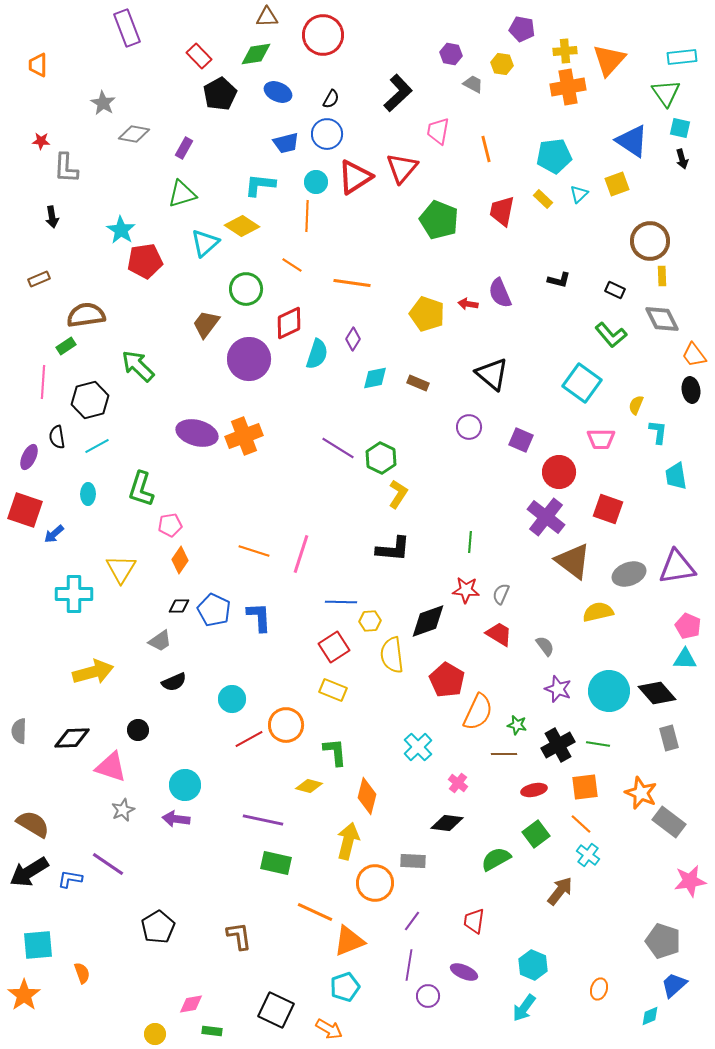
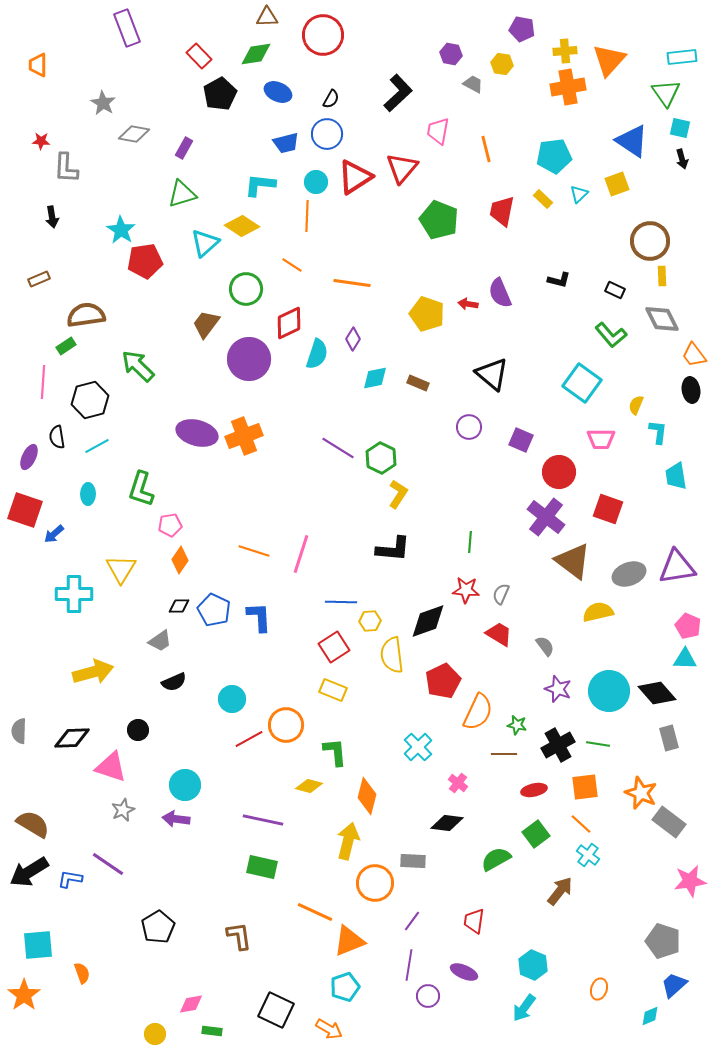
red pentagon at (447, 680): moved 4 px left, 1 px down; rotated 16 degrees clockwise
green rectangle at (276, 863): moved 14 px left, 4 px down
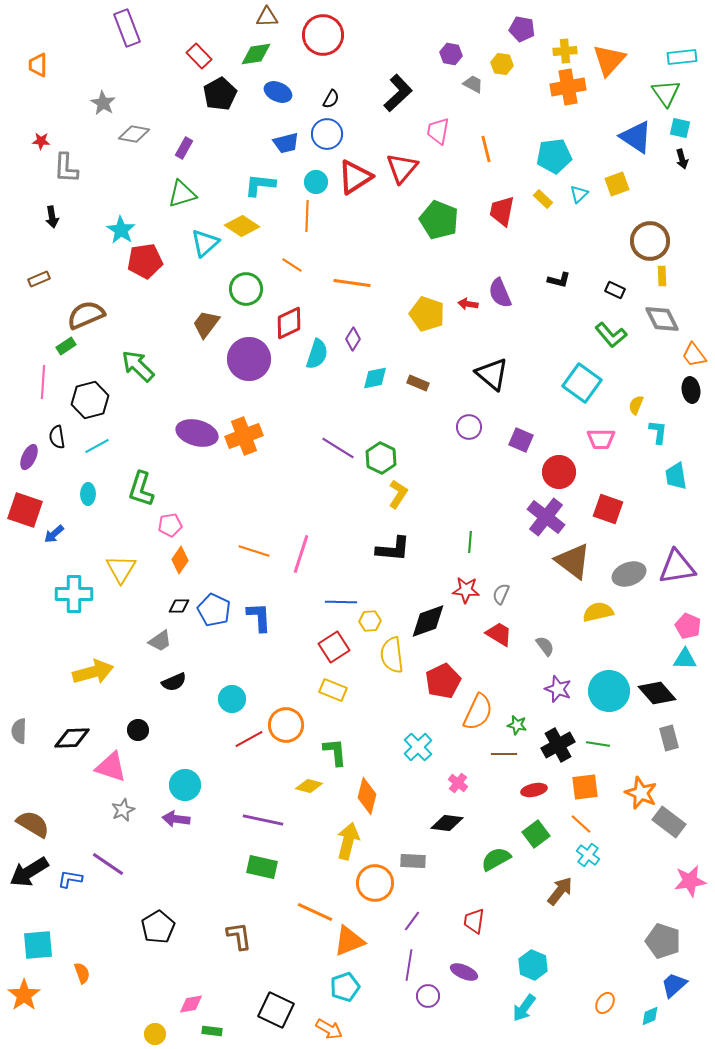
blue triangle at (632, 141): moved 4 px right, 4 px up
brown semicircle at (86, 315): rotated 15 degrees counterclockwise
orange ellipse at (599, 989): moved 6 px right, 14 px down; rotated 15 degrees clockwise
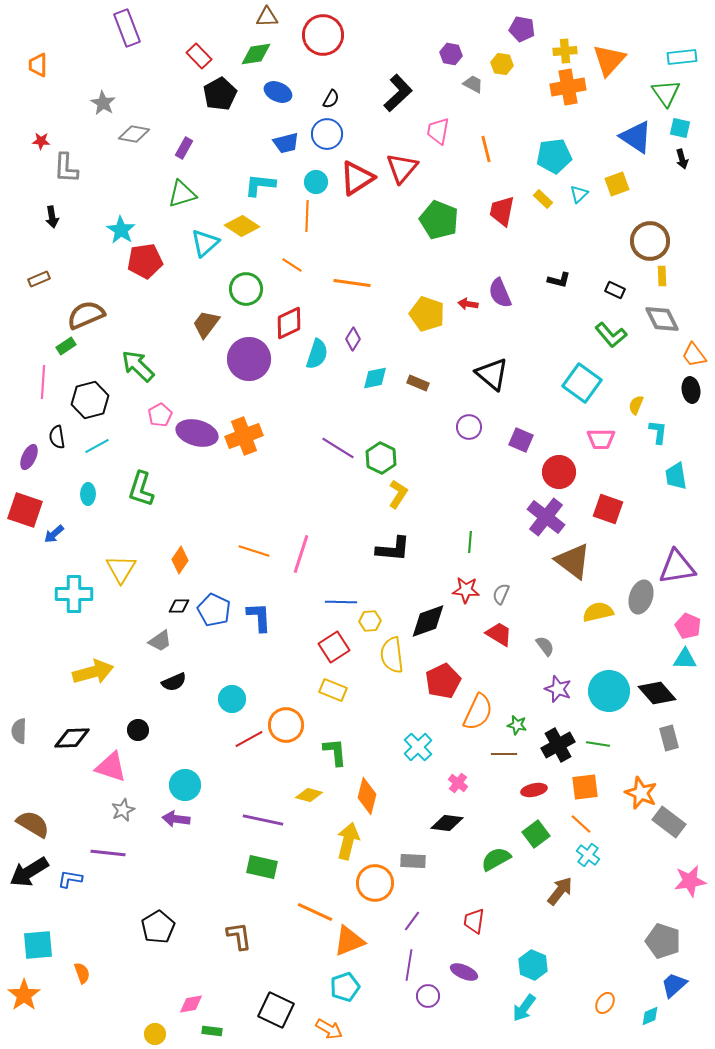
red triangle at (355, 177): moved 2 px right, 1 px down
pink pentagon at (170, 525): moved 10 px left, 110 px up; rotated 20 degrees counterclockwise
gray ellipse at (629, 574): moved 12 px right, 23 px down; rotated 52 degrees counterclockwise
yellow diamond at (309, 786): moved 9 px down
purple line at (108, 864): moved 11 px up; rotated 28 degrees counterclockwise
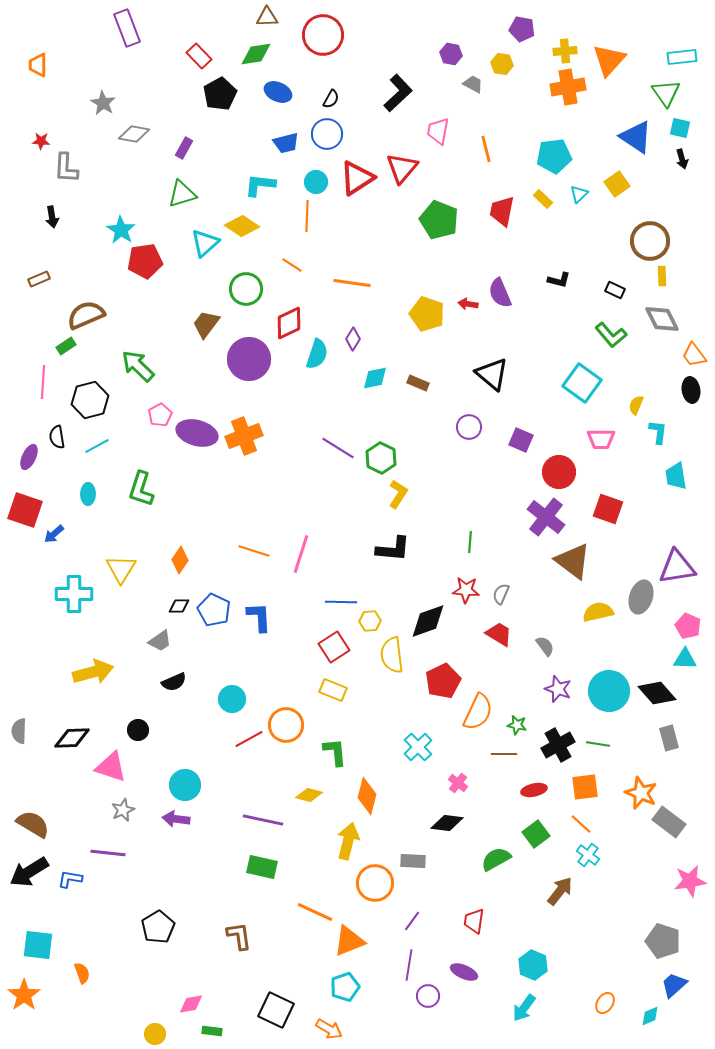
yellow square at (617, 184): rotated 15 degrees counterclockwise
cyan square at (38, 945): rotated 12 degrees clockwise
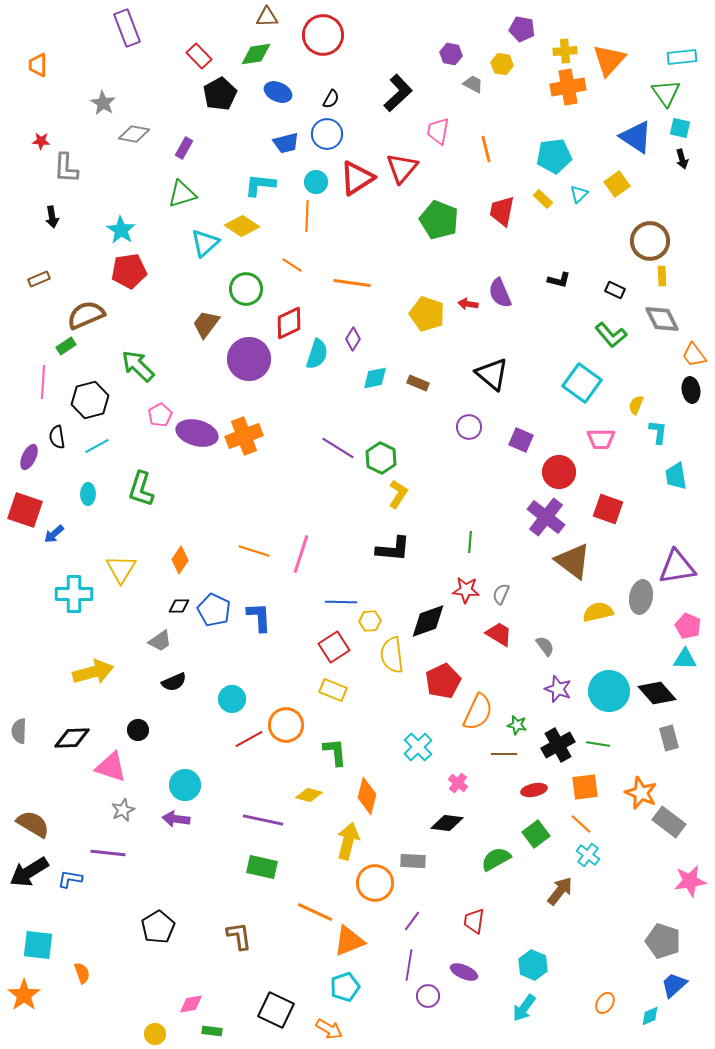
red pentagon at (145, 261): moved 16 px left, 10 px down
gray ellipse at (641, 597): rotated 8 degrees counterclockwise
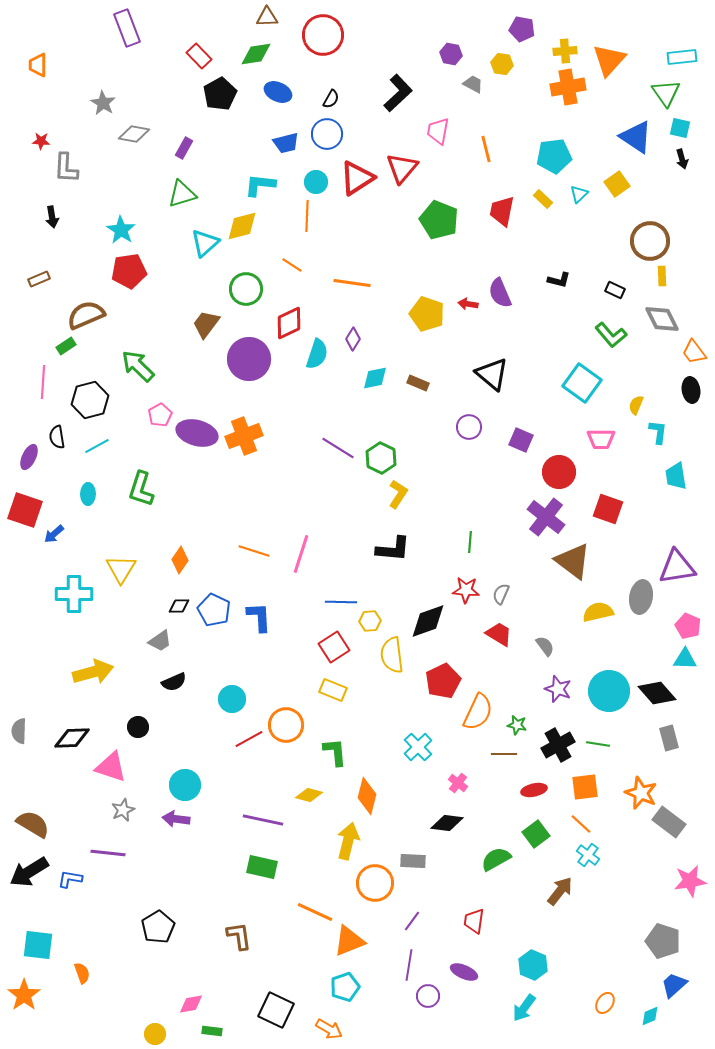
yellow diamond at (242, 226): rotated 48 degrees counterclockwise
orange trapezoid at (694, 355): moved 3 px up
black circle at (138, 730): moved 3 px up
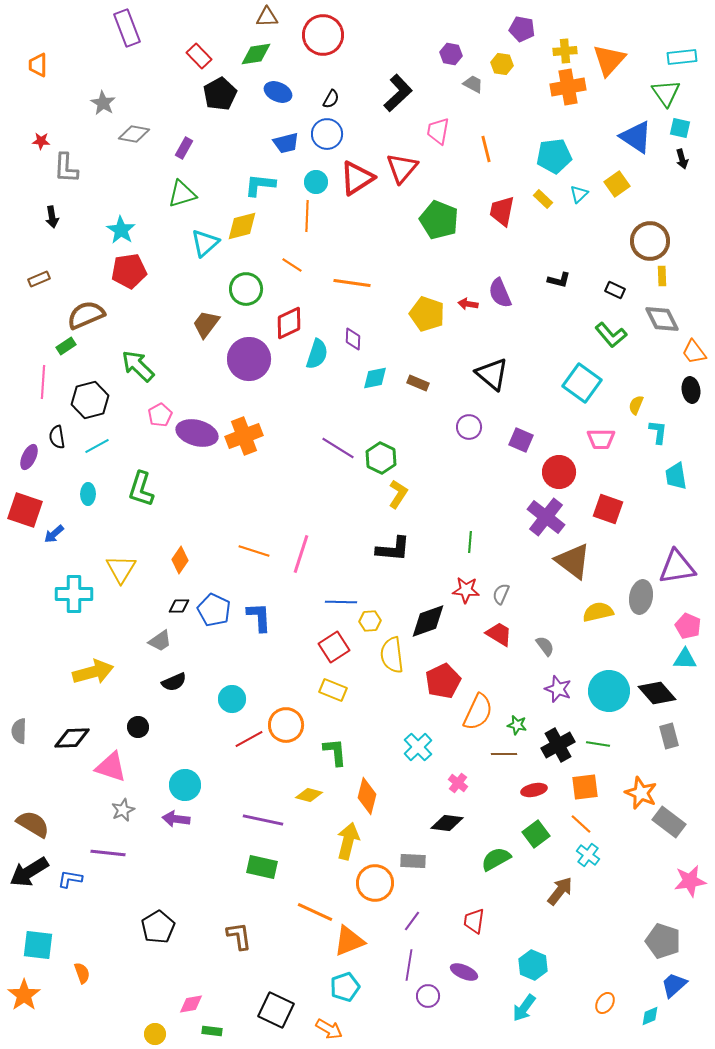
purple diamond at (353, 339): rotated 30 degrees counterclockwise
gray rectangle at (669, 738): moved 2 px up
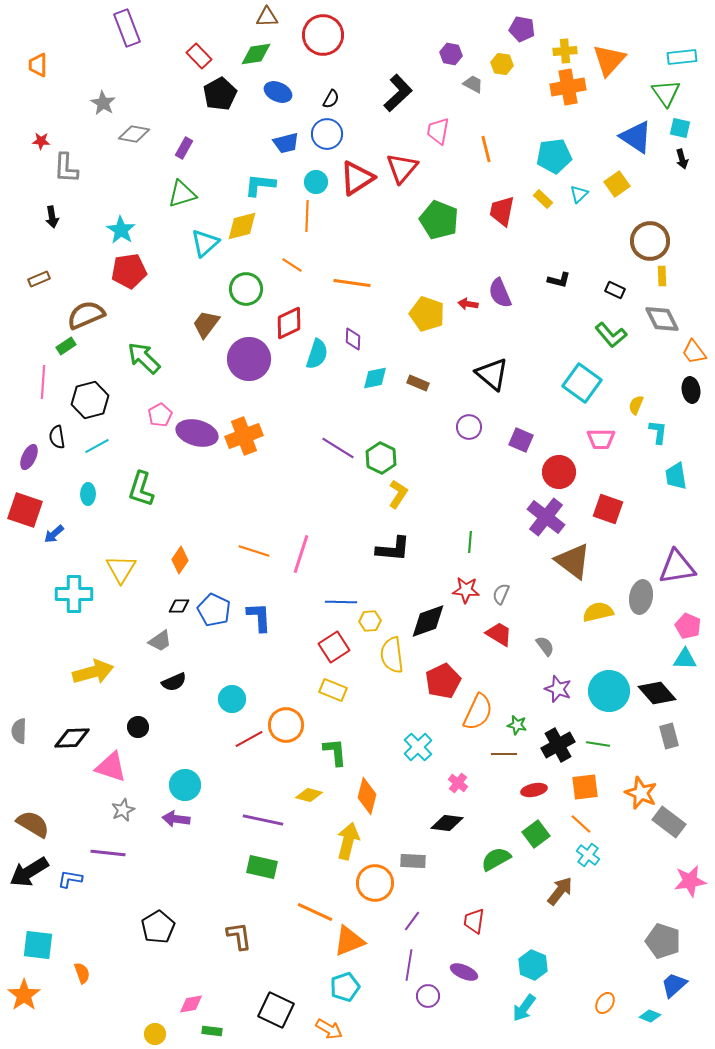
green arrow at (138, 366): moved 6 px right, 8 px up
cyan diamond at (650, 1016): rotated 45 degrees clockwise
